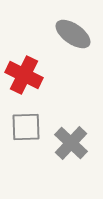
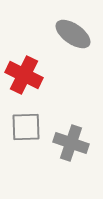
gray cross: rotated 24 degrees counterclockwise
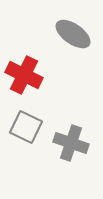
gray square: rotated 28 degrees clockwise
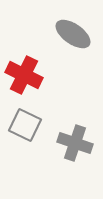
gray square: moved 1 px left, 2 px up
gray cross: moved 4 px right
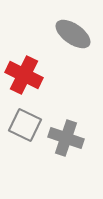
gray cross: moved 9 px left, 5 px up
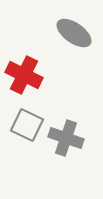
gray ellipse: moved 1 px right, 1 px up
gray square: moved 2 px right
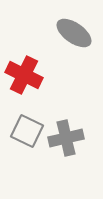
gray square: moved 6 px down
gray cross: rotated 32 degrees counterclockwise
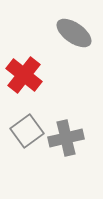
red cross: rotated 12 degrees clockwise
gray square: rotated 28 degrees clockwise
